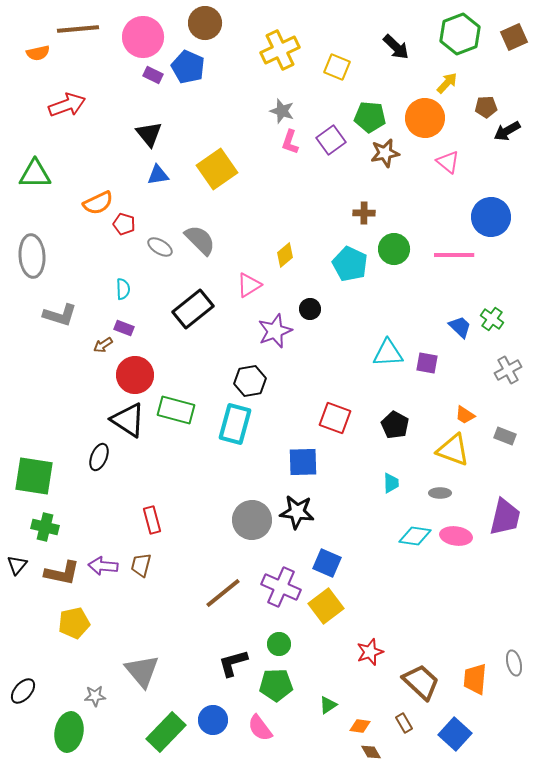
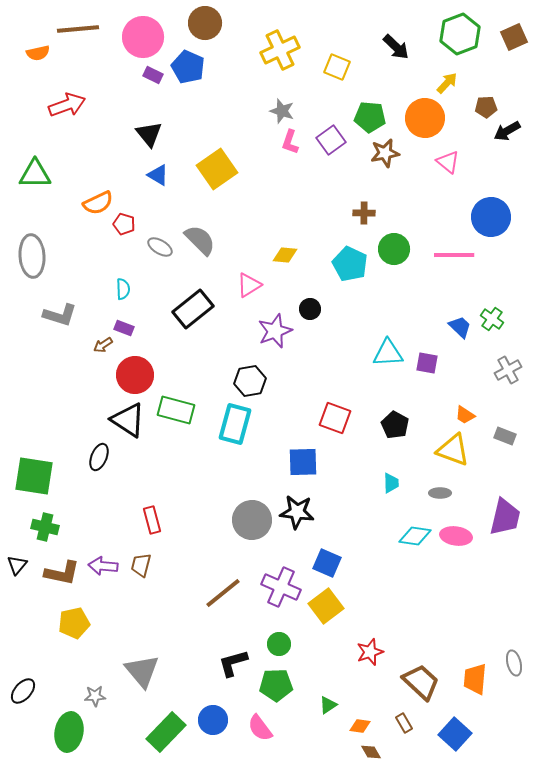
blue triangle at (158, 175): rotated 40 degrees clockwise
yellow diamond at (285, 255): rotated 45 degrees clockwise
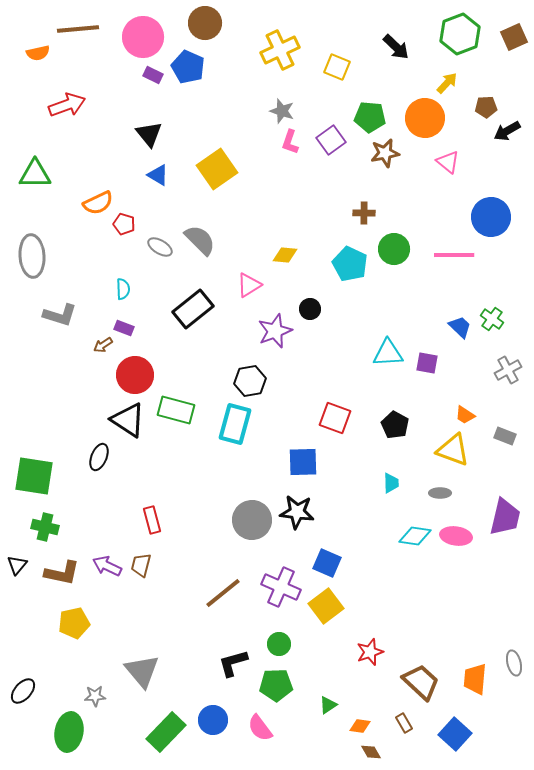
purple arrow at (103, 566): moved 4 px right; rotated 20 degrees clockwise
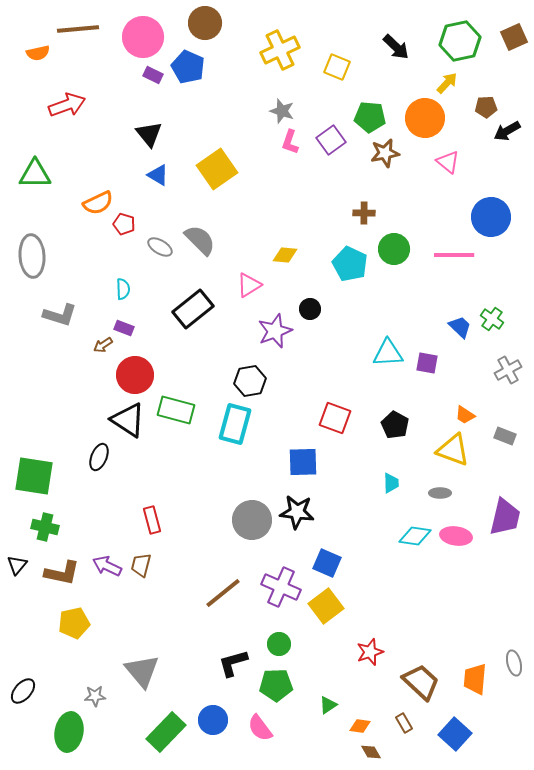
green hexagon at (460, 34): moved 7 px down; rotated 9 degrees clockwise
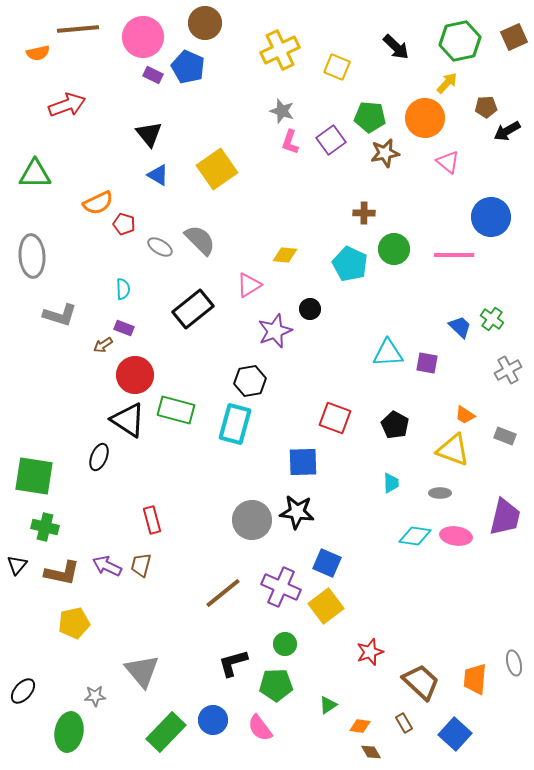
green circle at (279, 644): moved 6 px right
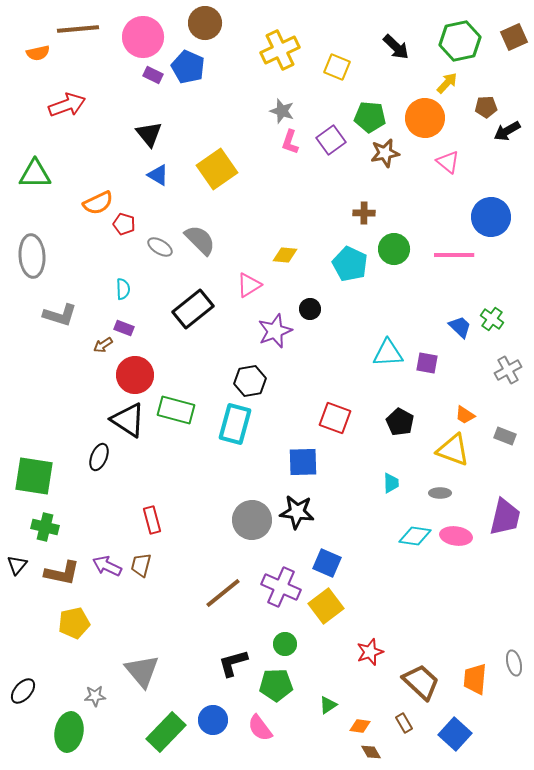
black pentagon at (395, 425): moved 5 px right, 3 px up
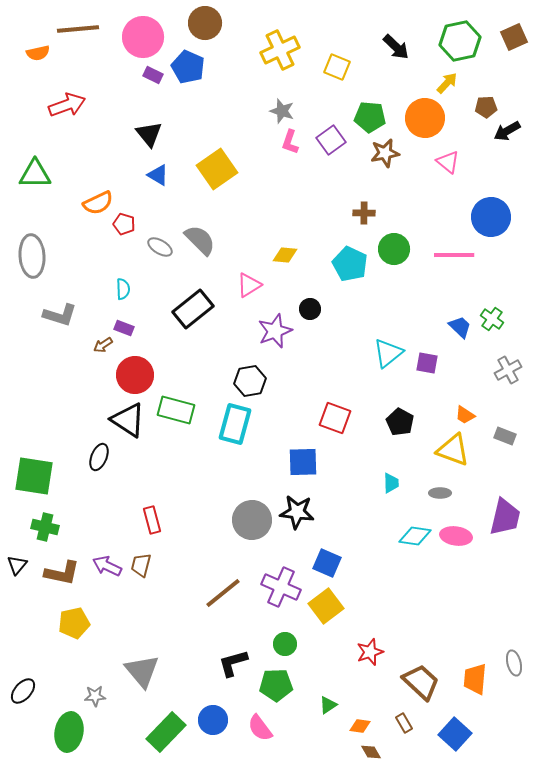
cyan triangle at (388, 353): rotated 36 degrees counterclockwise
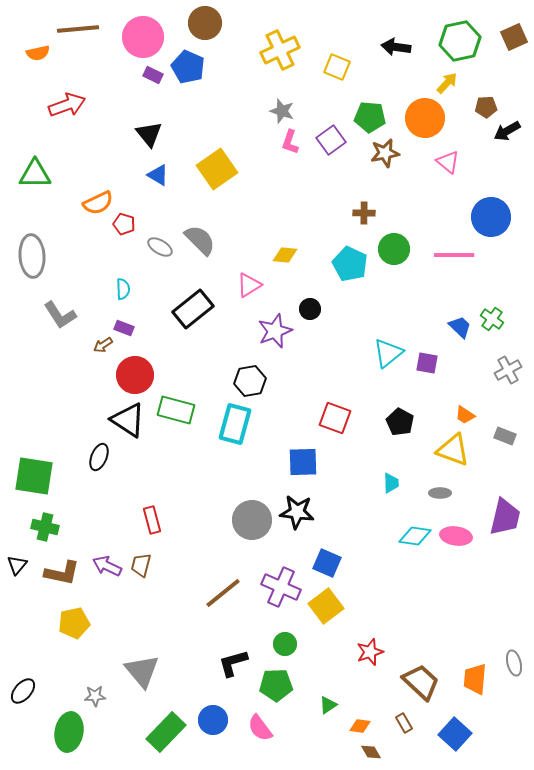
black arrow at (396, 47): rotated 144 degrees clockwise
gray L-shape at (60, 315): rotated 40 degrees clockwise
